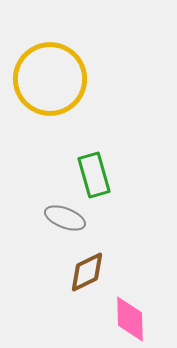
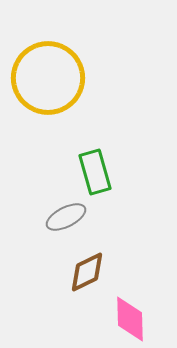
yellow circle: moved 2 px left, 1 px up
green rectangle: moved 1 px right, 3 px up
gray ellipse: moved 1 px right, 1 px up; rotated 48 degrees counterclockwise
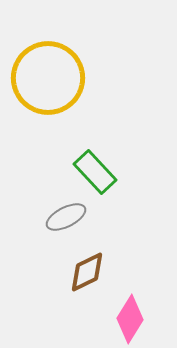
green rectangle: rotated 27 degrees counterclockwise
pink diamond: rotated 33 degrees clockwise
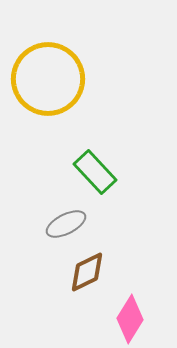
yellow circle: moved 1 px down
gray ellipse: moved 7 px down
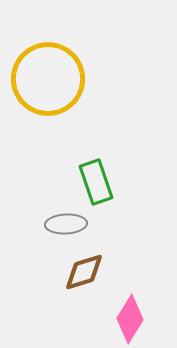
green rectangle: moved 1 px right, 10 px down; rotated 24 degrees clockwise
gray ellipse: rotated 24 degrees clockwise
brown diamond: moved 3 px left; rotated 9 degrees clockwise
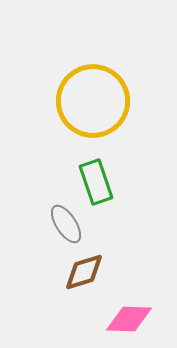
yellow circle: moved 45 px right, 22 px down
gray ellipse: rotated 60 degrees clockwise
pink diamond: moved 1 px left; rotated 60 degrees clockwise
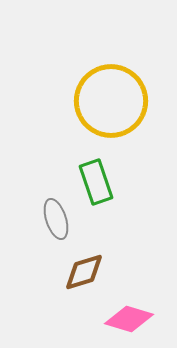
yellow circle: moved 18 px right
gray ellipse: moved 10 px left, 5 px up; rotated 15 degrees clockwise
pink diamond: rotated 15 degrees clockwise
